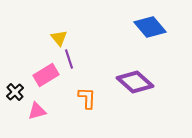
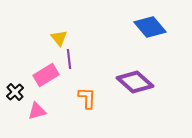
purple line: rotated 12 degrees clockwise
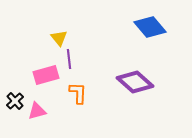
pink rectangle: rotated 15 degrees clockwise
black cross: moved 9 px down
orange L-shape: moved 9 px left, 5 px up
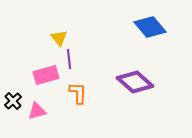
black cross: moved 2 px left
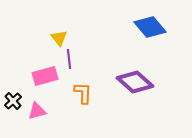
pink rectangle: moved 1 px left, 1 px down
orange L-shape: moved 5 px right
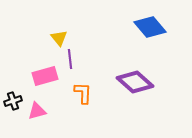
purple line: moved 1 px right
black cross: rotated 24 degrees clockwise
